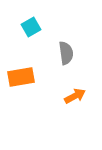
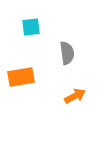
cyan square: rotated 24 degrees clockwise
gray semicircle: moved 1 px right
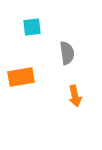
cyan square: moved 1 px right
orange arrow: rotated 105 degrees clockwise
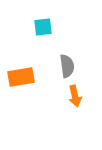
cyan square: moved 11 px right
gray semicircle: moved 13 px down
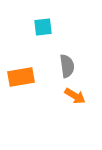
orange arrow: rotated 45 degrees counterclockwise
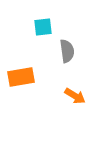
gray semicircle: moved 15 px up
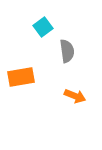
cyan square: rotated 30 degrees counterclockwise
orange arrow: rotated 10 degrees counterclockwise
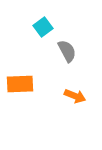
gray semicircle: rotated 20 degrees counterclockwise
orange rectangle: moved 1 px left, 7 px down; rotated 8 degrees clockwise
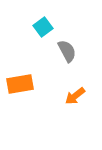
orange rectangle: rotated 8 degrees counterclockwise
orange arrow: rotated 120 degrees clockwise
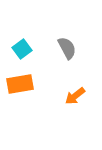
cyan square: moved 21 px left, 22 px down
gray semicircle: moved 3 px up
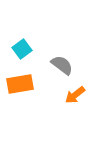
gray semicircle: moved 5 px left, 17 px down; rotated 25 degrees counterclockwise
orange arrow: moved 1 px up
